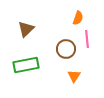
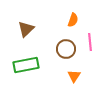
orange semicircle: moved 5 px left, 2 px down
pink line: moved 3 px right, 3 px down
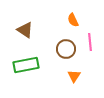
orange semicircle: rotated 136 degrees clockwise
brown triangle: moved 1 px left, 1 px down; rotated 42 degrees counterclockwise
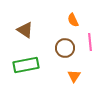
brown circle: moved 1 px left, 1 px up
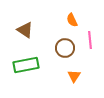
orange semicircle: moved 1 px left
pink line: moved 2 px up
